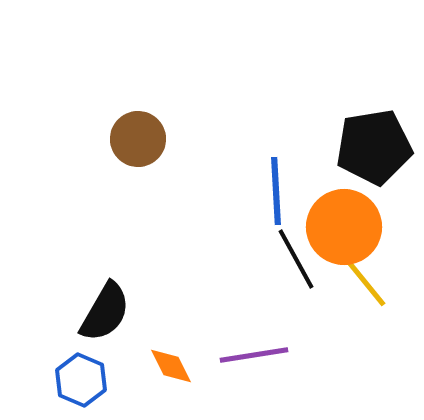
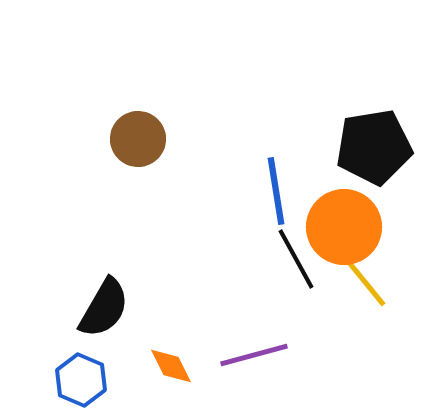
blue line: rotated 6 degrees counterclockwise
black semicircle: moved 1 px left, 4 px up
purple line: rotated 6 degrees counterclockwise
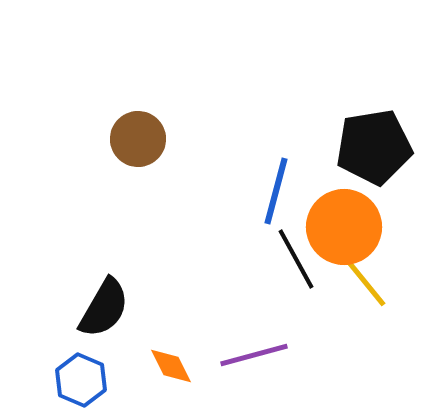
blue line: rotated 24 degrees clockwise
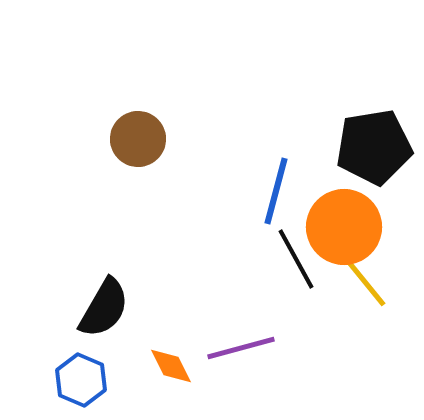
purple line: moved 13 px left, 7 px up
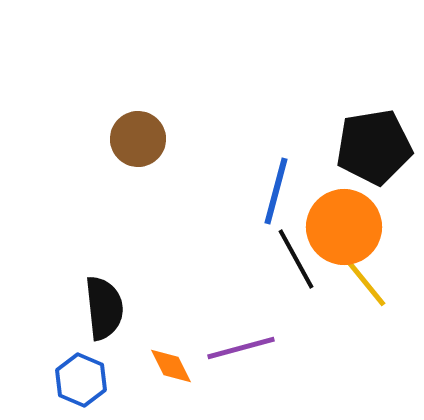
black semicircle: rotated 36 degrees counterclockwise
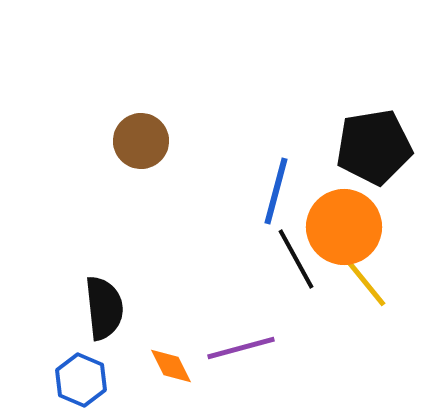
brown circle: moved 3 px right, 2 px down
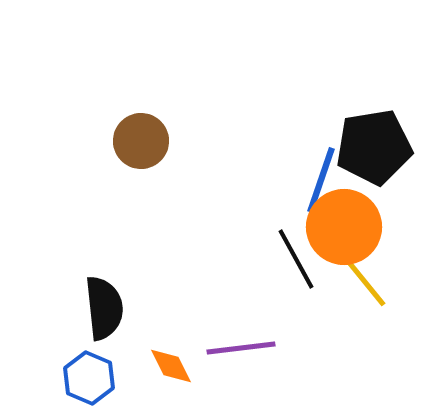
blue line: moved 45 px right, 11 px up; rotated 4 degrees clockwise
purple line: rotated 8 degrees clockwise
blue hexagon: moved 8 px right, 2 px up
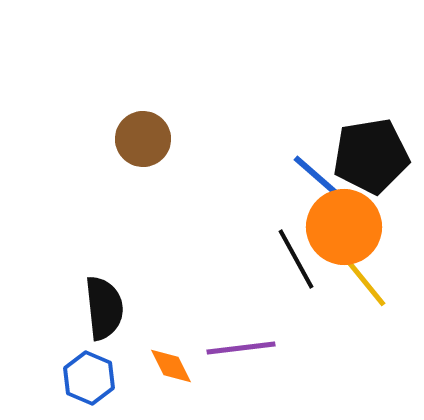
brown circle: moved 2 px right, 2 px up
black pentagon: moved 3 px left, 9 px down
blue line: rotated 68 degrees counterclockwise
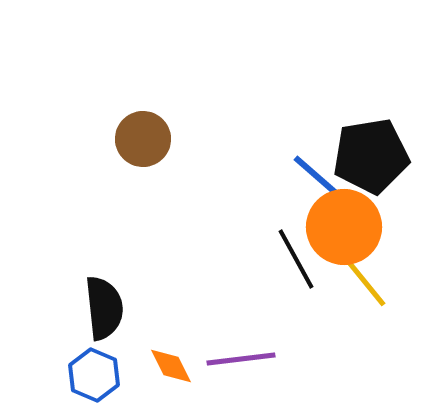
purple line: moved 11 px down
blue hexagon: moved 5 px right, 3 px up
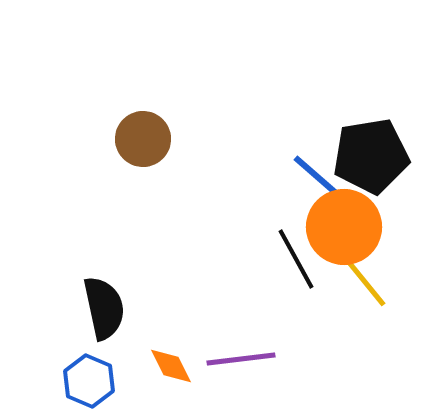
black semicircle: rotated 6 degrees counterclockwise
blue hexagon: moved 5 px left, 6 px down
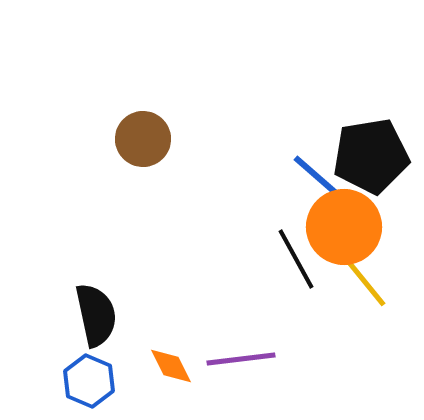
black semicircle: moved 8 px left, 7 px down
